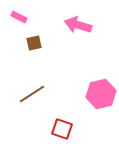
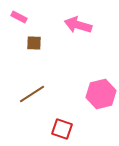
brown square: rotated 14 degrees clockwise
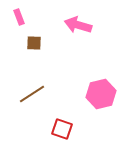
pink rectangle: rotated 42 degrees clockwise
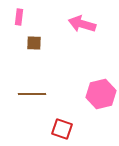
pink rectangle: rotated 28 degrees clockwise
pink arrow: moved 4 px right, 1 px up
brown line: rotated 32 degrees clockwise
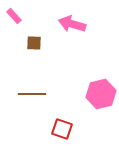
pink rectangle: moved 5 px left, 1 px up; rotated 49 degrees counterclockwise
pink arrow: moved 10 px left
